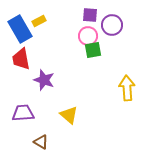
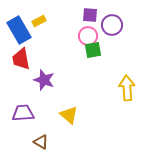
blue rectangle: moved 1 px left, 1 px down
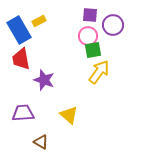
purple circle: moved 1 px right
yellow arrow: moved 28 px left, 16 px up; rotated 40 degrees clockwise
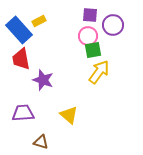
blue rectangle: rotated 12 degrees counterclockwise
purple star: moved 1 px left
brown triangle: rotated 14 degrees counterclockwise
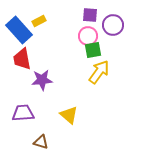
red trapezoid: moved 1 px right
purple star: moved 1 px left; rotated 25 degrees counterclockwise
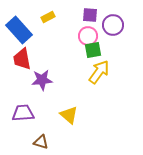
yellow rectangle: moved 9 px right, 4 px up
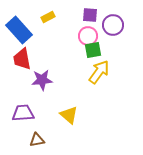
brown triangle: moved 4 px left, 2 px up; rotated 28 degrees counterclockwise
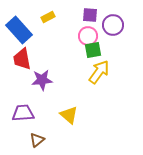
brown triangle: rotated 28 degrees counterclockwise
